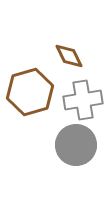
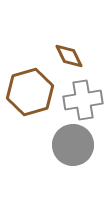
gray circle: moved 3 px left
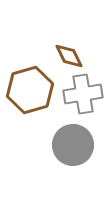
brown hexagon: moved 2 px up
gray cross: moved 6 px up
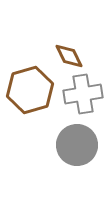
gray circle: moved 4 px right
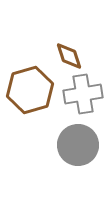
brown diamond: rotated 8 degrees clockwise
gray circle: moved 1 px right
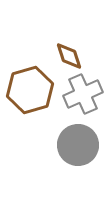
gray cross: rotated 15 degrees counterclockwise
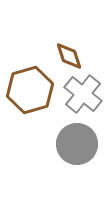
gray cross: rotated 27 degrees counterclockwise
gray circle: moved 1 px left, 1 px up
